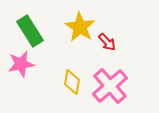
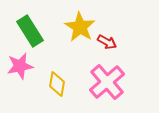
red arrow: rotated 18 degrees counterclockwise
pink star: moved 1 px left, 2 px down
yellow diamond: moved 15 px left, 2 px down
pink cross: moved 3 px left, 4 px up
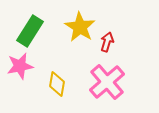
green rectangle: rotated 64 degrees clockwise
red arrow: rotated 102 degrees counterclockwise
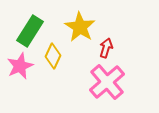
red arrow: moved 1 px left, 6 px down
pink star: rotated 12 degrees counterclockwise
yellow diamond: moved 4 px left, 28 px up; rotated 15 degrees clockwise
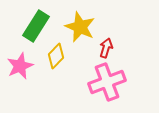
yellow star: rotated 8 degrees counterclockwise
green rectangle: moved 6 px right, 5 px up
yellow diamond: moved 3 px right; rotated 20 degrees clockwise
pink cross: rotated 21 degrees clockwise
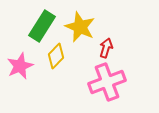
green rectangle: moved 6 px right
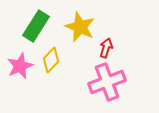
green rectangle: moved 6 px left
yellow diamond: moved 5 px left, 4 px down
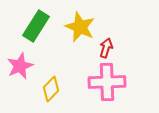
yellow diamond: moved 29 px down
pink cross: rotated 18 degrees clockwise
